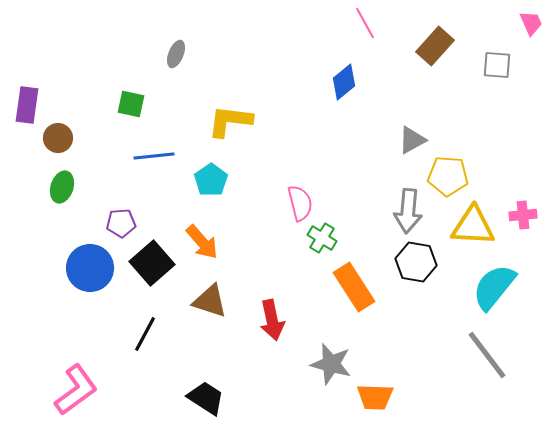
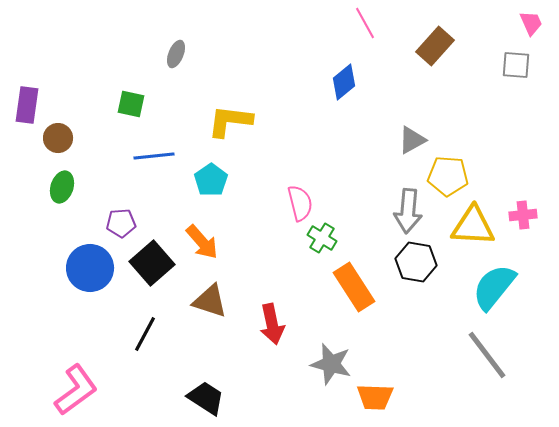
gray square: moved 19 px right
red arrow: moved 4 px down
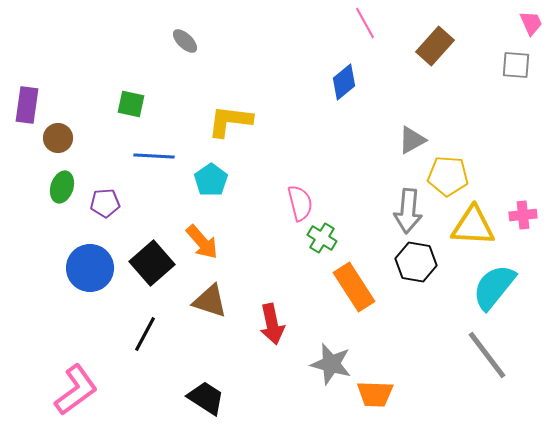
gray ellipse: moved 9 px right, 13 px up; rotated 68 degrees counterclockwise
blue line: rotated 9 degrees clockwise
purple pentagon: moved 16 px left, 20 px up
orange trapezoid: moved 3 px up
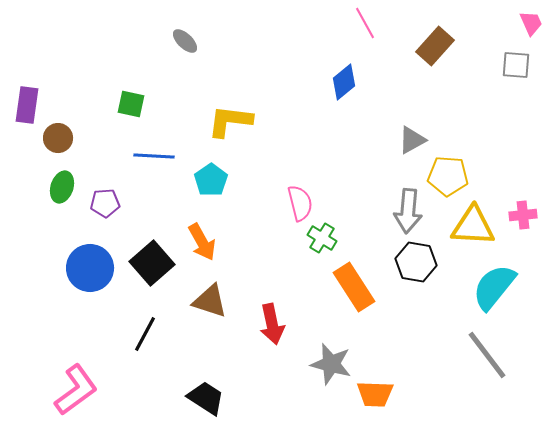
orange arrow: rotated 12 degrees clockwise
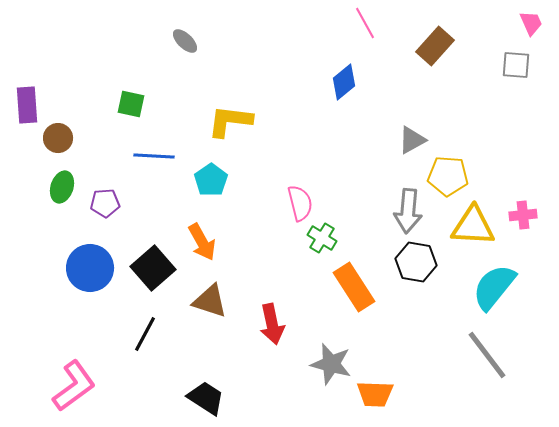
purple rectangle: rotated 12 degrees counterclockwise
black square: moved 1 px right, 5 px down
pink L-shape: moved 2 px left, 4 px up
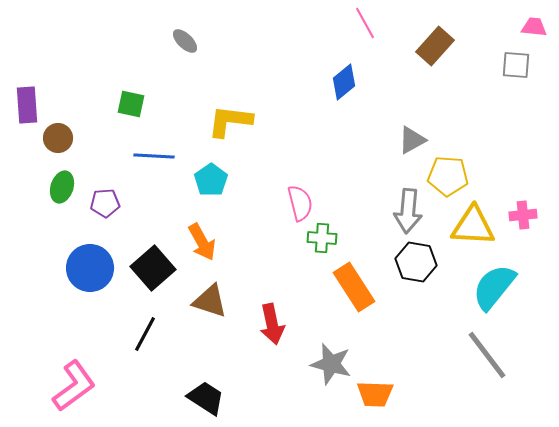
pink trapezoid: moved 3 px right, 4 px down; rotated 60 degrees counterclockwise
green cross: rotated 28 degrees counterclockwise
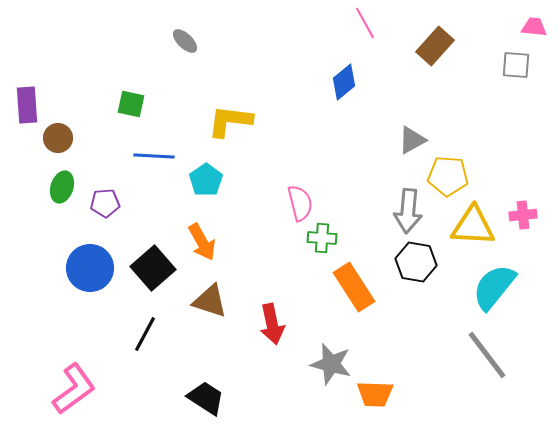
cyan pentagon: moved 5 px left
pink L-shape: moved 3 px down
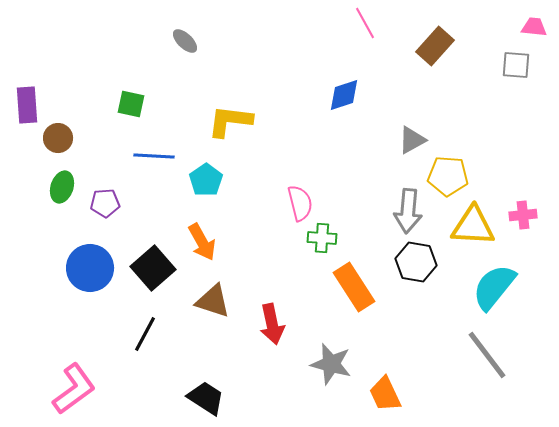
blue diamond: moved 13 px down; rotated 21 degrees clockwise
brown triangle: moved 3 px right
orange trapezoid: moved 10 px right; rotated 63 degrees clockwise
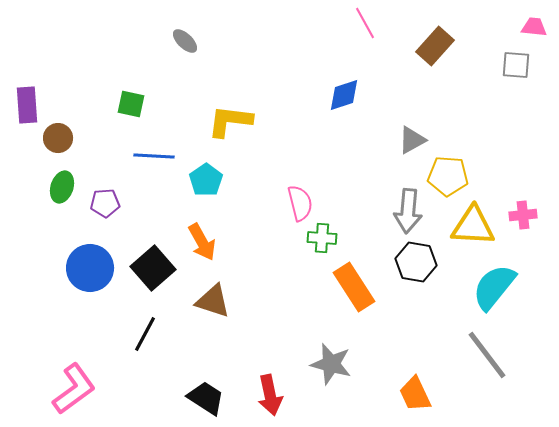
red arrow: moved 2 px left, 71 px down
orange trapezoid: moved 30 px right
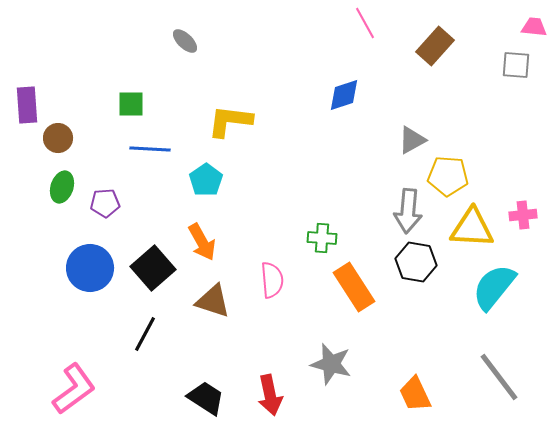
green square: rotated 12 degrees counterclockwise
blue line: moved 4 px left, 7 px up
pink semicircle: moved 28 px left, 77 px down; rotated 9 degrees clockwise
yellow triangle: moved 1 px left, 2 px down
gray line: moved 12 px right, 22 px down
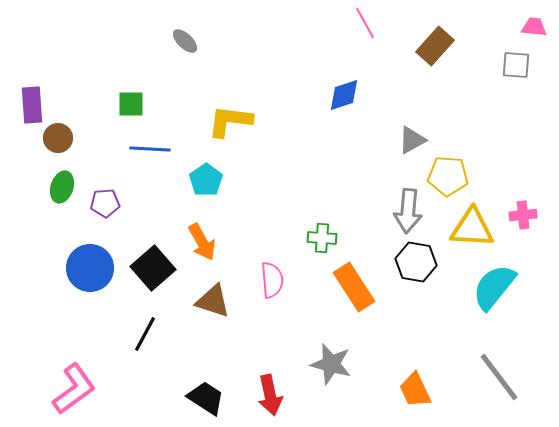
purple rectangle: moved 5 px right
orange trapezoid: moved 4 px up
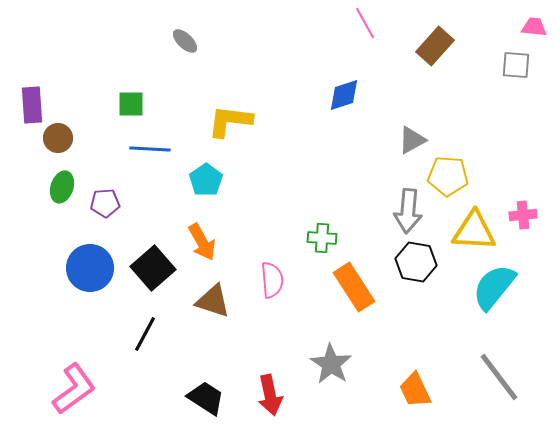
yellow triangle: moved 2 px right, 3 px down
gray star: rotated 18 degrees clockwise
